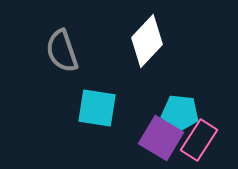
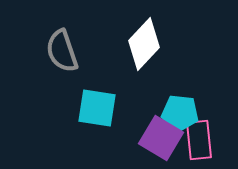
white diamond: moved 3 px left, 3 px down
pink rectangle: rotated 39 degrees counterclockwise
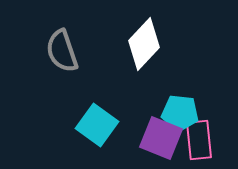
cyan square: moved 17 px down; rotated 27 degrees clockwise
purple square: rotated 9 degrees counterclockwise
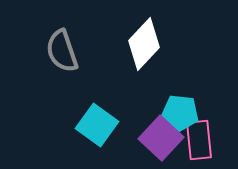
purple square: rotated 21 degrees clockwise
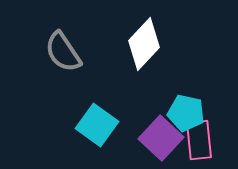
gray semicircle: moved 1 px right, 1 px down; rotated 15 degrees counterclockwise
cyan pentagon: moved 6 px right; rotated 6 degrees clockwise
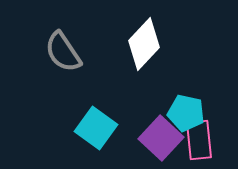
cyan square: moved 1 px left, 3 px down
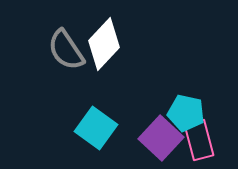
white diamond: moved 40 px left
gray semicircle: moved 3 px right, 2 px up
pink rectangle: rotated 9 degrees counterclockwise
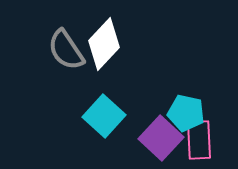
cyan square: moved 8 px right, 12 px up; rotated 6 degrees clockwise
pink rectangle: rotated 12 degrees clockwise
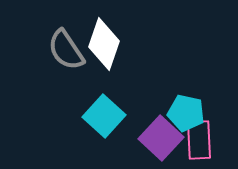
white diamond: rotated 24 degrees counterclockwise
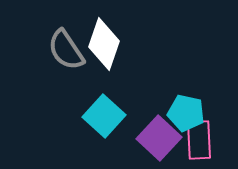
purple square: moved 2 px left
